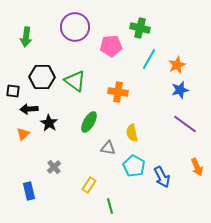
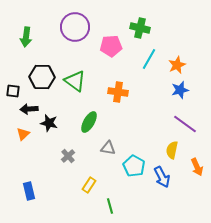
black star: rotated 18 degrees counterclockwise
yellow semicircle: moved 40 px right, 17 px down; rotated 24 degrees clockwise
gray cross: moved 14 px right, 11 px up
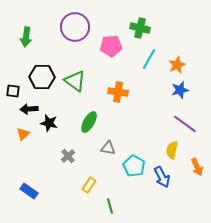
blue rectangle: rotated 42 degrees counterclockwise
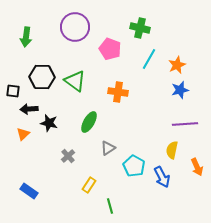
pink pentagon: moved 1 px left, 3 px down; rotated 25 degrees clockwise
purple line: rotated 40 degrees counterclockwise
gray triangle: rotated 42 degrees counterclockwise
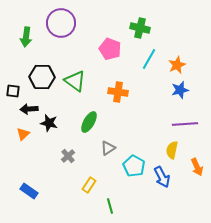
purple circle: moved 14 px left, 4 px up
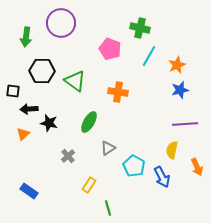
cyan line: moved 3 px up
black hexagon: moved 6 px up
green line: moved 2 px left, 2 px down
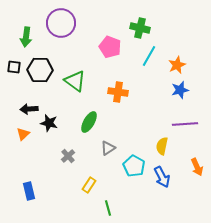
pink pentagon: moved 2 px up
black hexagon: moved 2 px left, 1 px up
black square: moved 1 px right, 24 px up
yellow semicircle: moved 10 px left, 4 px up
blue rectangle: rotated 42 degrees clockwise
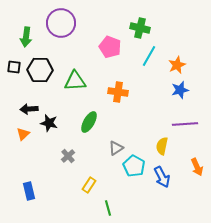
green triangle: rotated 40 degrees counterclockwise
gray triangle: moved 8 px right
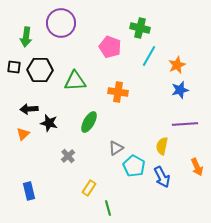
yellow rectangle: moved 3 px down
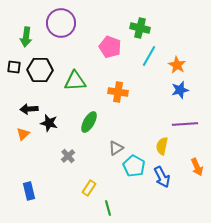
orange star: rotated 18 degrees counterclockwise
